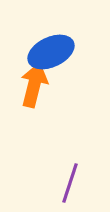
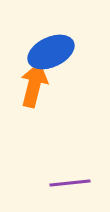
purple line: rotated 66 degrees clockwise
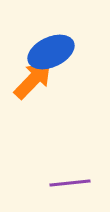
orange arrow: moved 1 px left, 5 px up; rotated 30 degrees clockwise
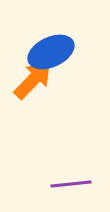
purple line: moved 1 px right, 1 px down
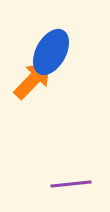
blue ellipse: rotated 36 degrees counterclockwise
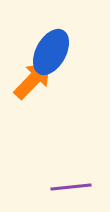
purple line: moved 3 px down
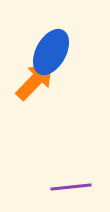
orange arrow: moved 2 px right, 1 px down
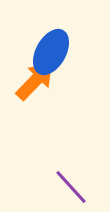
purple line: rotated 54 degrees clockwise
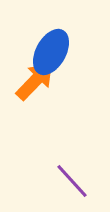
purple line: moved 1 px right, 6 px up
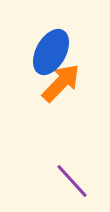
orange arrow: moved 26 px right, 2 px down
